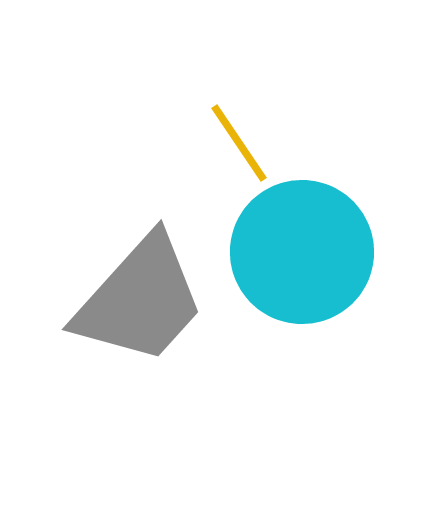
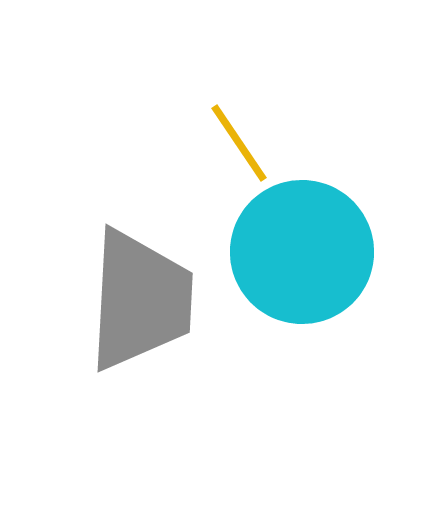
gray trapezoid: rotated 39 degrees counterclockwise
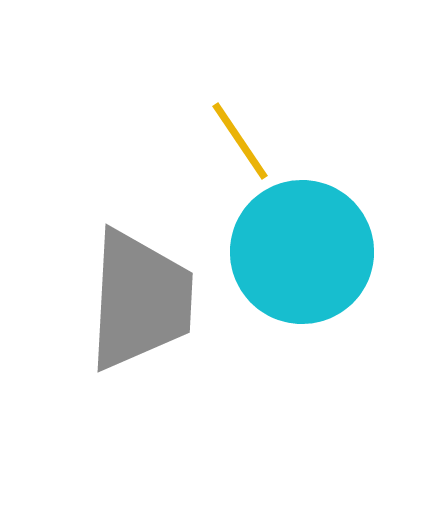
yellow line: moved 1 px right, 2 px up
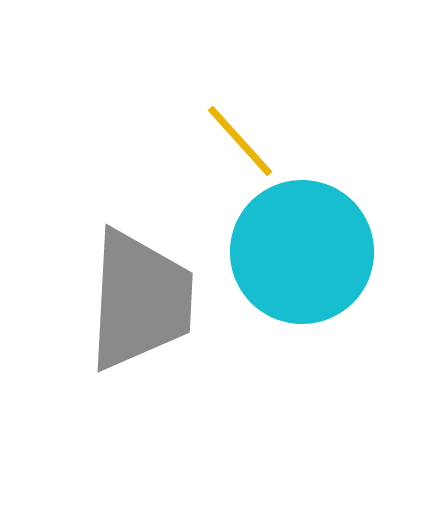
yellow line: rotated 8 degrees counterclockwise
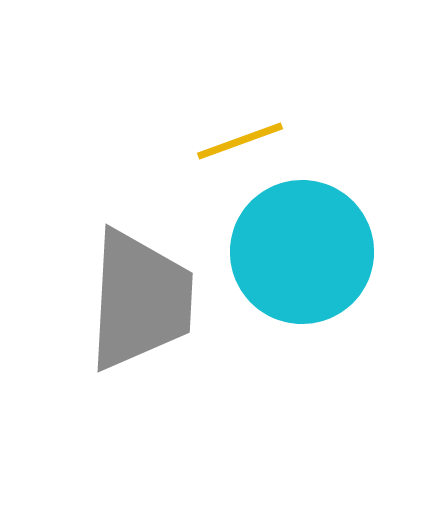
yellow line: rotated 68 degrees counterclockwise
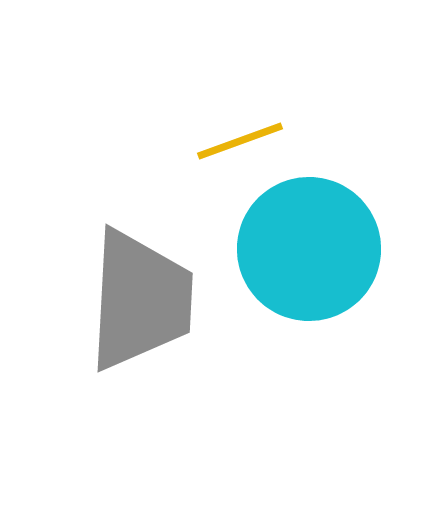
cyan circle: moved 7 px right, 3 px up
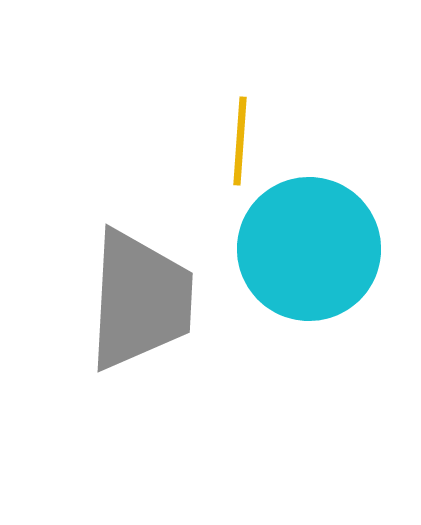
yellow line: rotated 66 degrees counterclockwise
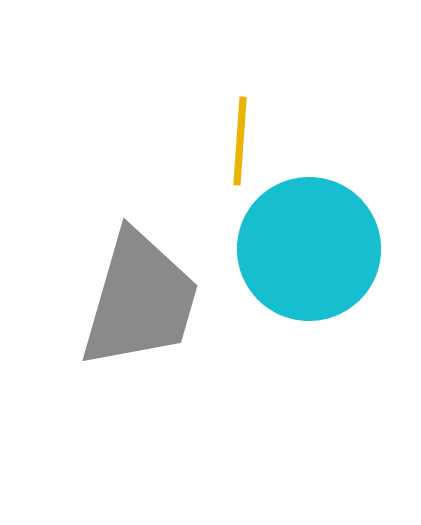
gray trapezoid: rotated 13 degrees clockwise
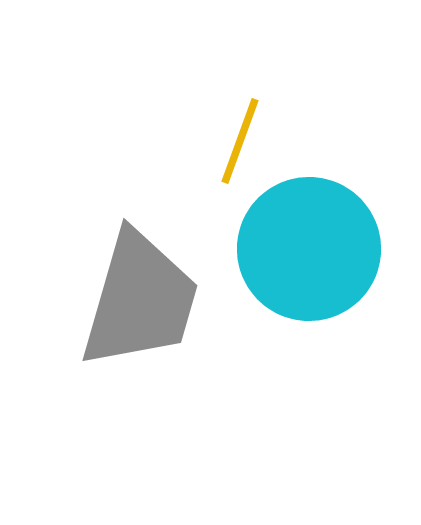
yellow line: rotated 16 degrees clockwise
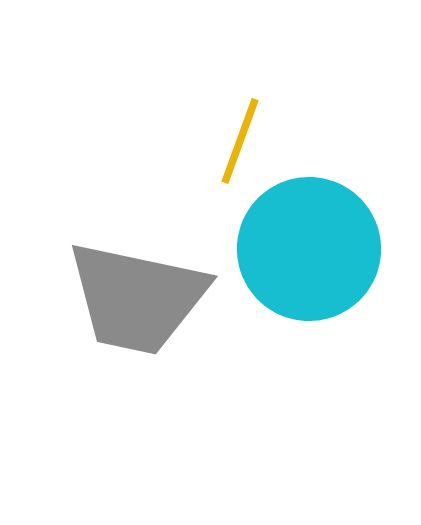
gray trapezoid: moved 3 px left, 2 px up; rotated 86 degrees clockwise
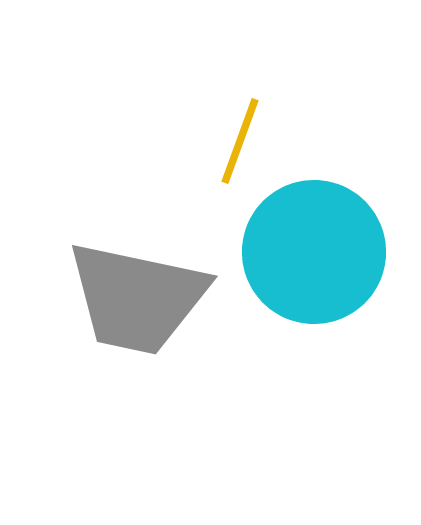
cyan circle: moved 5 px right, 3 px down
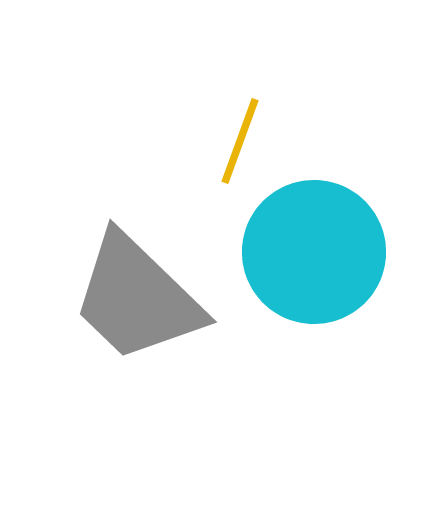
gray trapezoid: rotated 32 degrees clockwise
